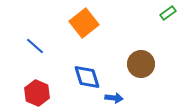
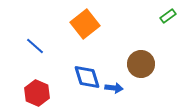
green rectangle: moved 3 px down
orange square: moved 1 px right, 1 px down
blue arrow: moved 10 px up
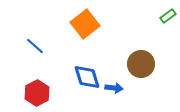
red hexagon: rotated 10 degrees clockwise
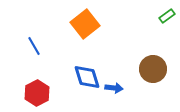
green rectangle: moved 1 px left
blue line: moved 1 px left; rotated 18 degrees clockwise
brown circle: moved 12 px right, 5 px down
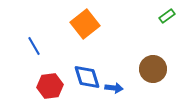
red hexagon: moved 13 px right, 7 px up; rotated 20 degrees clockwise
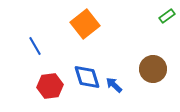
blue line: moved 1 px right
blue arrow: moved 3 px up; rotated 144 degrees counterclockwise
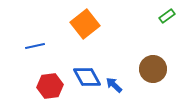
blue line: rotated 72 degrees counterclockwise
blue diamond: rotated 12 degrees counterclockwise
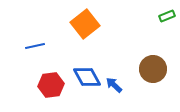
green rectangle: rotated 14 degrees clockwise
red hexagon: moved 1 px right, 1 px up
